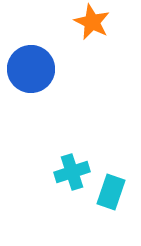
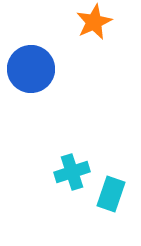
orange star: moved 2 px right; rotated 21 degrees clockwise
cyan rectangle: moved 2 px down
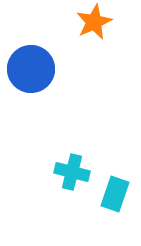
cyan cross: rotated 32 degrees clockwise
cyan rectangle: moved 4 px right
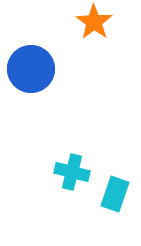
orange star: rotated 12 degrees counterclockwise
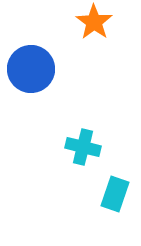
cyan cross: moved 11 px right, 25 px up
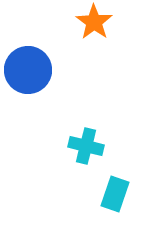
blue circle: moved 3 px left, 1 px down
cyan cross: moved 3 px right, 1 px up
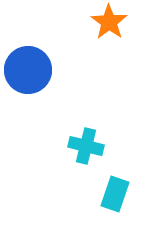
orange star: moved 15 px right
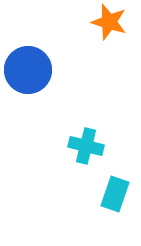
orange star: rotated 18 degrees counterclockwise
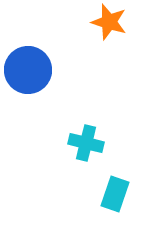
cyan cross: moved 3 px up
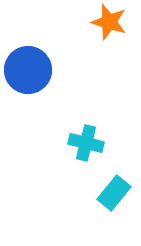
cyan rectangle: moved 1 px left, 1 px up; rotated 20 degrees clockwise
